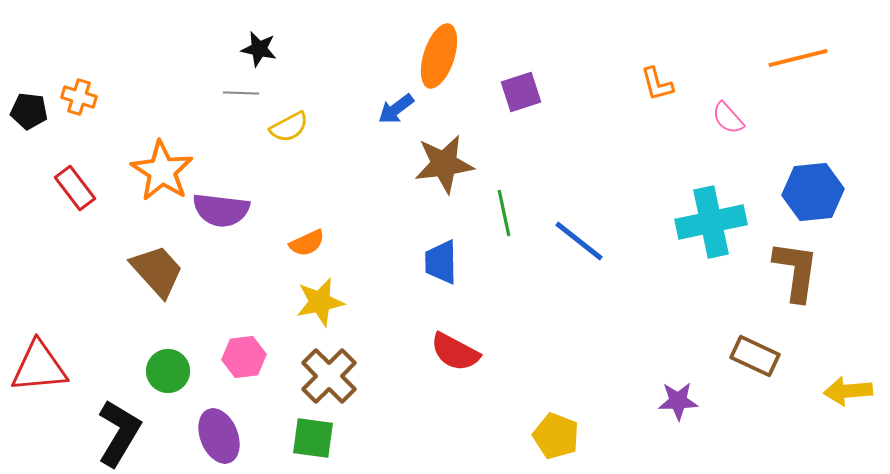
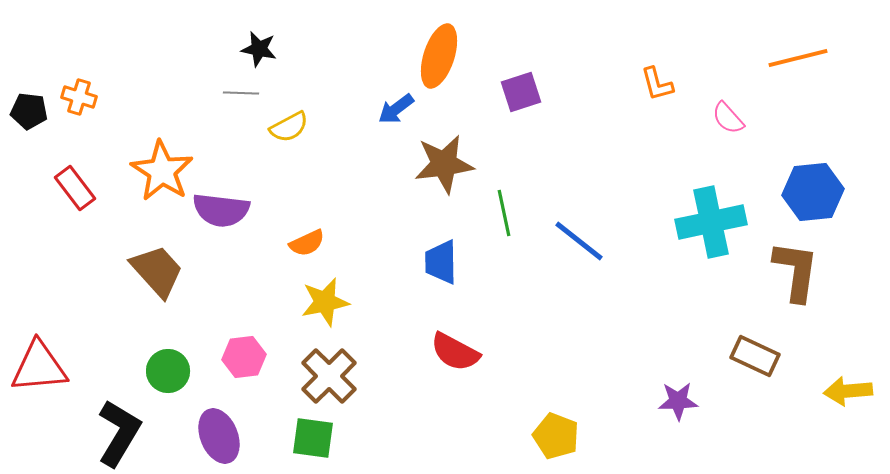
yellow star: moved 5 px right
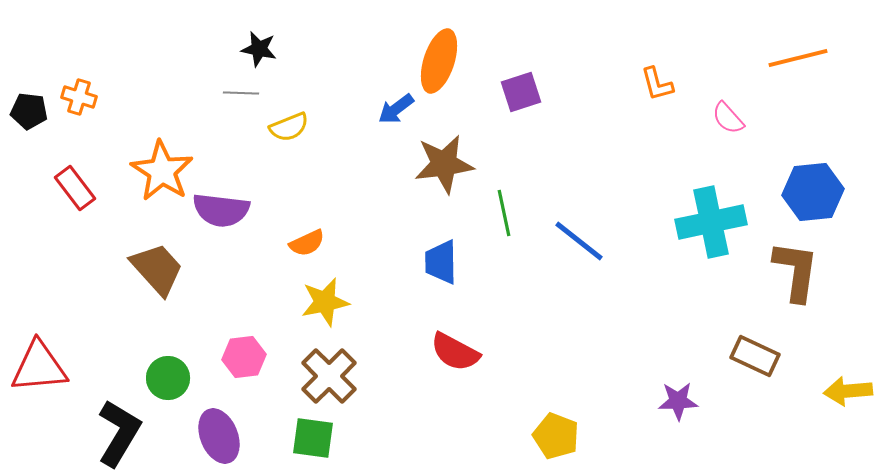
orange ellipse: moved 5 px down
yellow semicircle: rotated 6 degrees clockwise
brown trapezoid: moved 2 px up
green circle: moved 7 px down
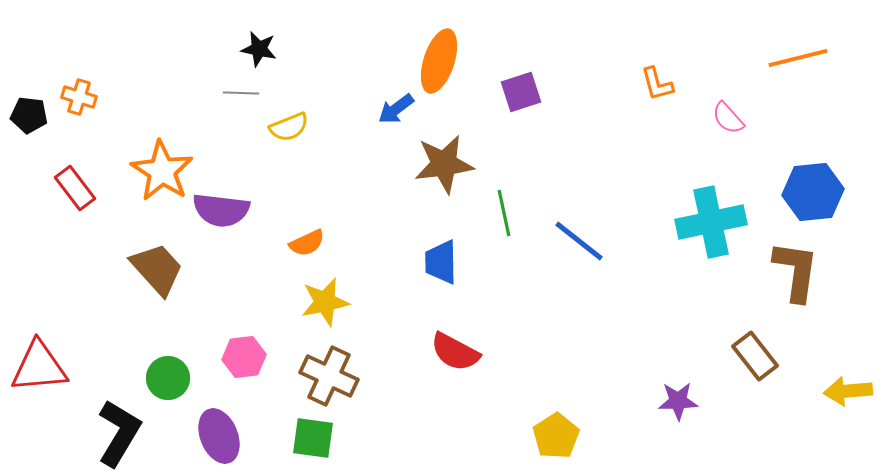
black pentagon: moved 4 px down
brown rectangle: rotated 27 degrees clockwise
brown cross: rotated 20 degrees counterclockwise
yellow pentagon: rotated 18 degrees clockwise
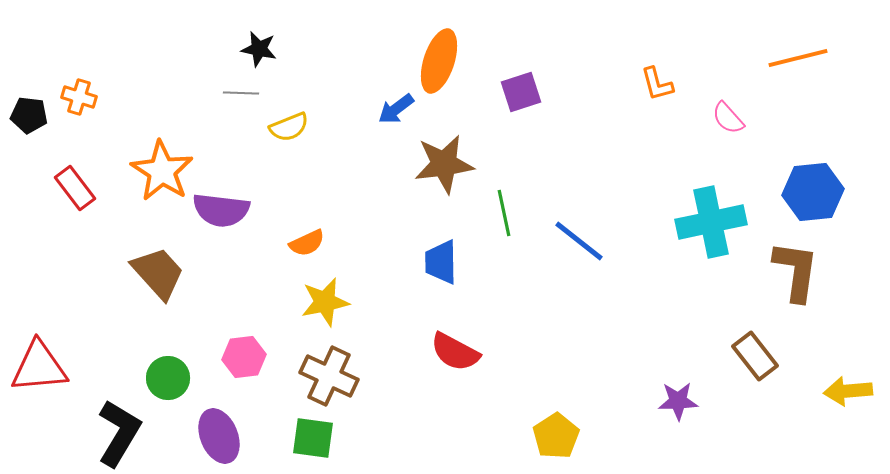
brown trapezoid: moved 1 px right, 4 px down
